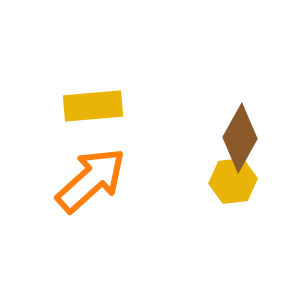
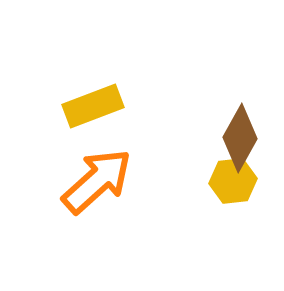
yellow rectangle: rotated 16 degrees counterclockwise
orange arrow: moved 6 px right, 1 px down
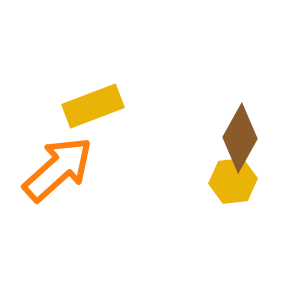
orange arrow: moved 39 px left, 12 px up
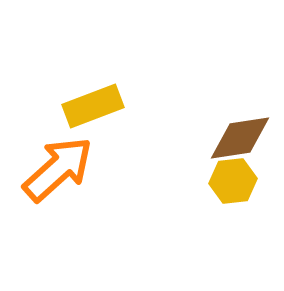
brown diamond: rotated 52 degrees clockwise
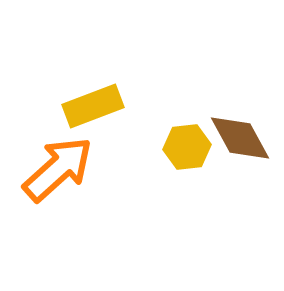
brown diamond: rotated 70 degrees clockwise
yellow hexagon: moved 46 px left, 34 px up
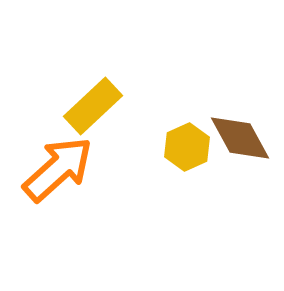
yellow rectangle: rotated 22 degrees counterclockwise
yellow hexagon: rotated 18 degrees counterclockwise
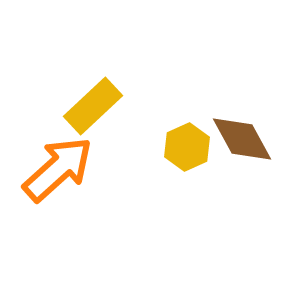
brown diamond: moved 2 px right, 1 px down
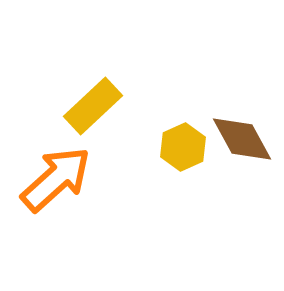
yellow hexagon: moved 4 px left
orange arrow: moved 2 px left, 10 px down
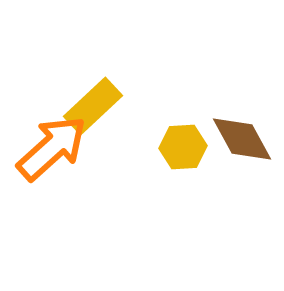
yellow hexagon: rotated 21 degrees clockwise
orange arrow: moved 4 px left, 31 px up
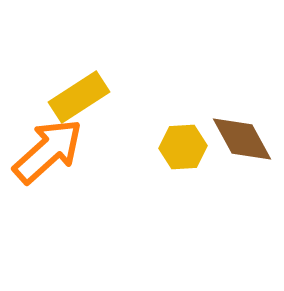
yellow rectangle: moved 14 px left, 9 px up; rotated 10 degrees clockwise
orange arrow: moved 4 px left, 3 px down
